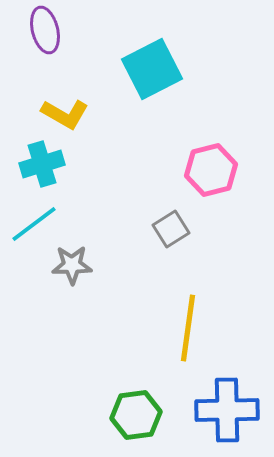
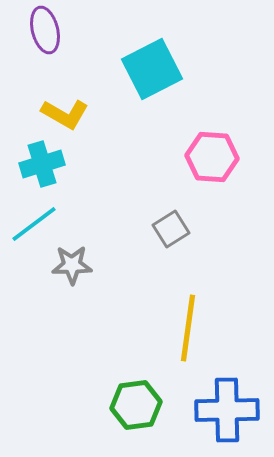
pink hexagon: moved 1 px right, 13 px up; rotated 18 degrees clockwise
green hexagon: moved 10 px up
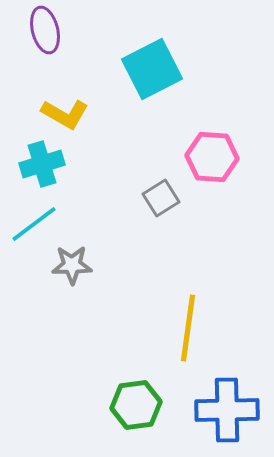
gray square: moved 10 px left, 31 px up
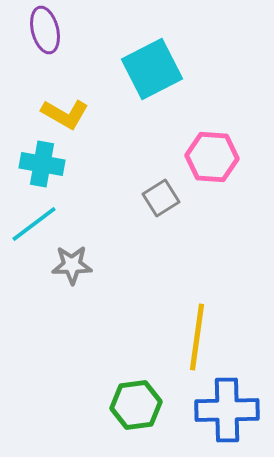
cyan cross: rotated 27 degrees clockwise
yellow line: moved 9 px right, 9 px down
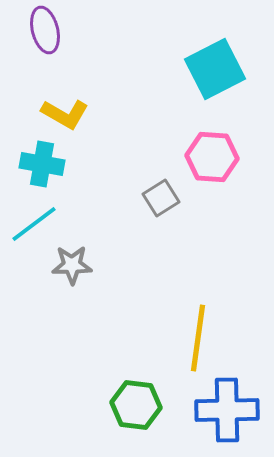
cyan square: moved 63 px right
yellow line: moved 1 px right, 1 px down
green hexagon: rotated 15 degrees clockwise
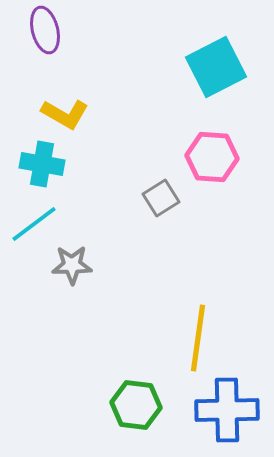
cyan square: moved 1 px right, 2 px up
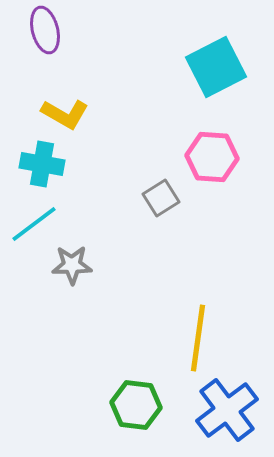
blue cross: rotated 36 degrees counterclockwise
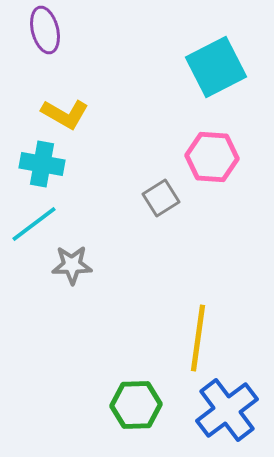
green hexagon: rotated 9 degrees counterclockwise
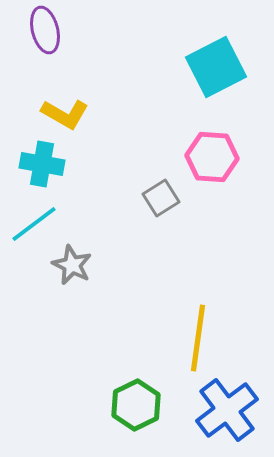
gray star: rotated 27 degrees clockwise
green hexagon: rotated 24 degrees counterclockwise
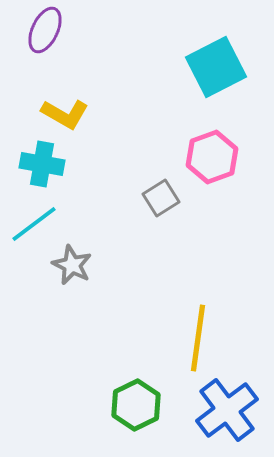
purple ellipse: rotated 39 degrees clockwise
pink hexagon: rotated 24 degrees counterclockwise
